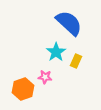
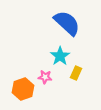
blue semicircle: moved 2 px left
cyan star: moved 4 px right, 4 px down
yellow rectangle: moved 12 px down
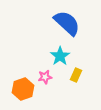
yellow rectangle: moved 2 px down
pink star: rotated 16 degrees counterclockwise
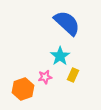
yellow rectangle: moved 3 px left
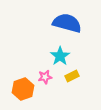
blue semicircle: rotated 28 degrees counterclockwise
yellow rectangle: moved 1 px left, 1 px down; rotated 40 degrees clockwise
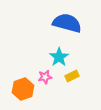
cyan star: moved 1 px left, 1 px down
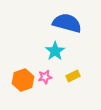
cyan star: moved 4 px left, 6 px up
yellow rectangle: moved 1 px right
orange hexagon: moved 9 px up
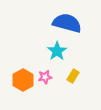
cyan star: moved 2 px right
yellow rectangle: rotated 32 degrees counterclockwise
orange hexagon: rotated 10 degrees counterclockwise
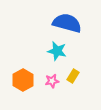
cyan star: rotated 24 degrees counterclockwise
pink star: moved 7 px right, 4 px down
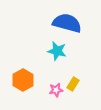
yellow rectangle: moved 8 px down
pink star: moved 4 px right, 9 px down
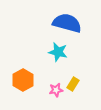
cyan star: moved 1 px right, 1 px down
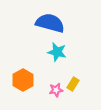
blue semicircle: moved 17 px left
cyan star: moved 1 px left
